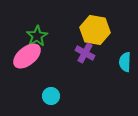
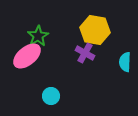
green star: moved 1 px right
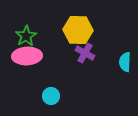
yellow hexagon: moved 17 px left; rotated 8 degrees counterclockwise
green star: moved 12 px left
pink ellipse: rotated 36 degrees clockwise
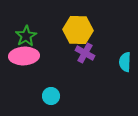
pink ellipse: moved 3 px left
